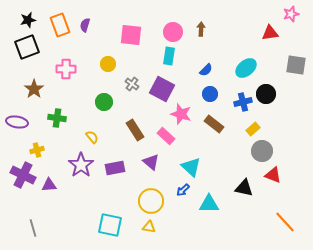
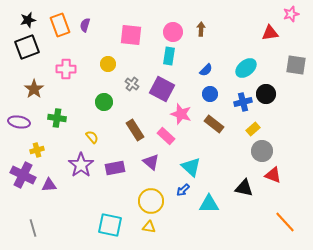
purple ellipse at (17, 122): moved 2 px right
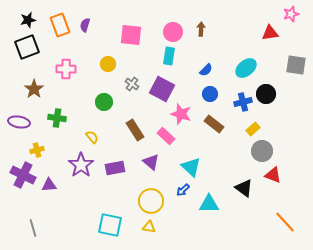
black triangle at (244, 188): rotated 24 degrees clockwise
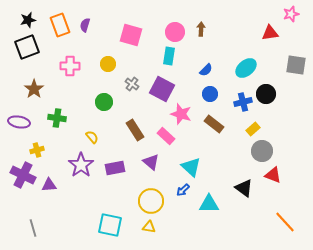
pink circle at (173, 32): moved 2 px right
pink square at (131, 35): rotated 10 degrees clockwise
pink cross at (66, 69): moved 4 px right, 3 px up
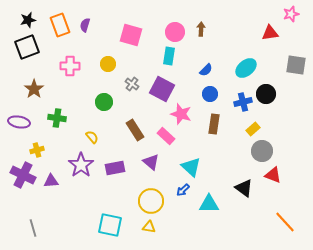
brown rectangle at (214, 124): rotated 60 degrees clockwise
purple triangle at (49, 185): moved 2 px right, 4 px up
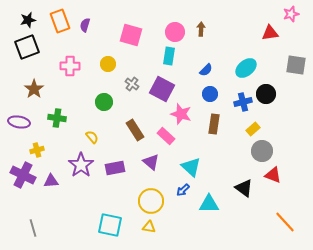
orange rectangle at (60, 25): moved 4 px up
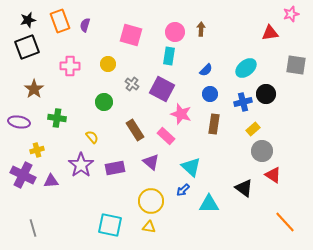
red triangle at (273, 175): rotated 12 degrees clockwise
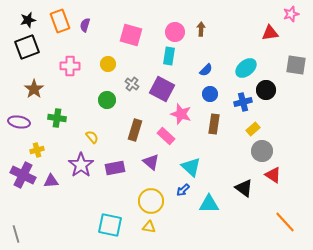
black circle at (266, 94): moved 4 px up
green circle at (104, 102): moved 3 px right, 2 px up
brown rectangle at (135, 130): rotated 50 degrees clockwise
gray line at (33, 228): moved 17 px left, 6 px down
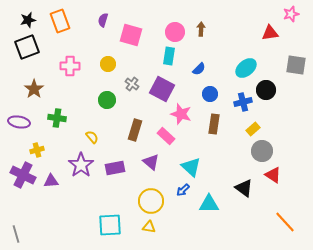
purple semicircle at (85, 25): moved 18 px right, 5 px up
blue semicircle at (206, 70): moved 7 px left, 1 px up
cyan square at (110, 225): rotated 15 degrees counterclockwise
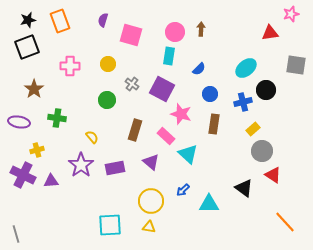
cyan triangle at (191, 167): moved 3 px left, 13 px up
